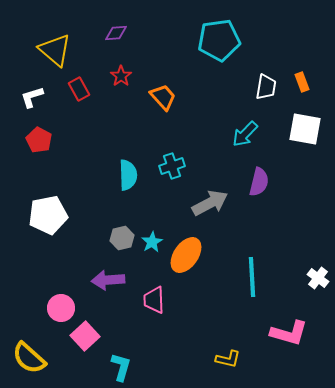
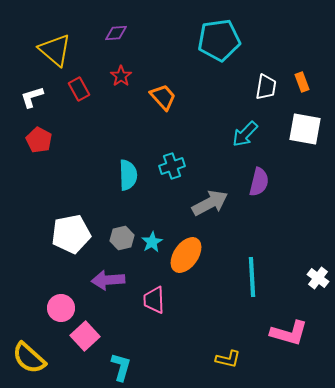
white pentagon: moved 23 px right, 19 px down
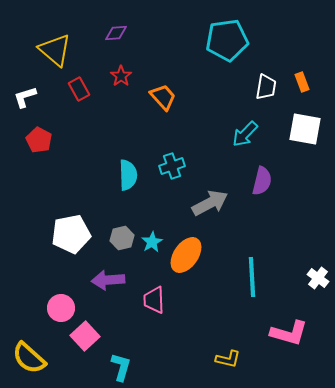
cyan pentagon: moved 8 px right
white L-shape: moved 7 px left
purple semicircle: moved 3 px right, 1 px up
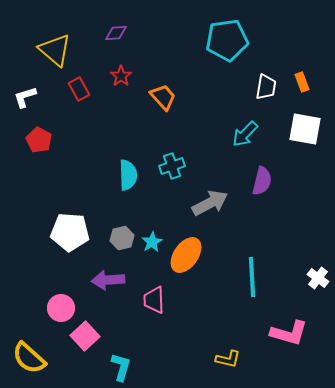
white pentagon: moved 1 px left, 2 px up; rotated 15 degrees clockwise
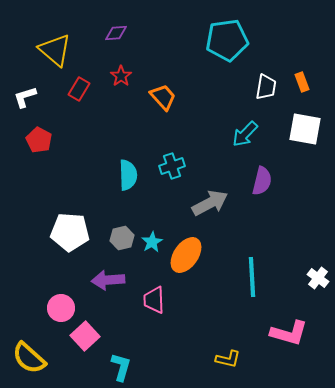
red rectangle: rotated 60 degrees clockwise
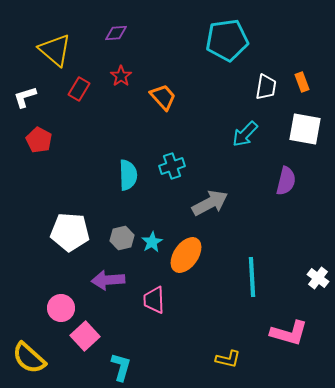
purple semicircle: moved 24 px right
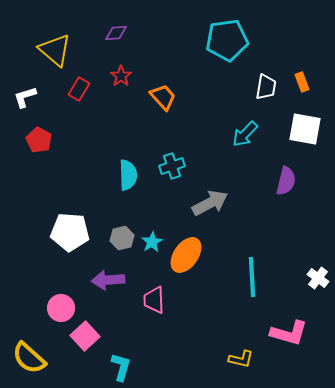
yellow L-shape: moved 13 px right
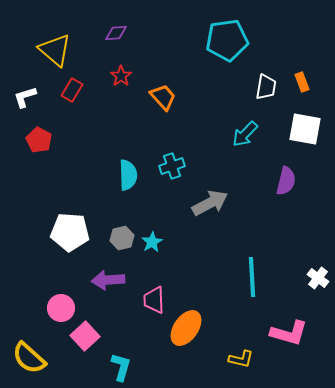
red rectangle: moved 7 px left, 1 px down
orange ellipse: moved 73 px down
